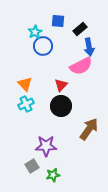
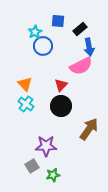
cyan cross: rotated 28 degrees counterclockwise
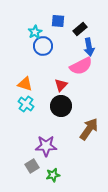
orange triangle: rotated 28 degrees counterclockwise
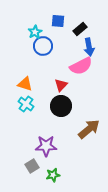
brown arrow: rotated 15 degrees clockwise
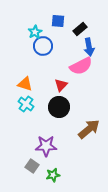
black circle: moved 2 px left, 1 px down
gray square: rotated 24 degrees counterclockwise
